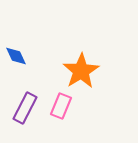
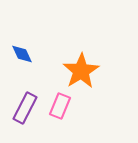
blue diamond: moved 6 px right, 2 px up
pink rectangle: moved 1 px left
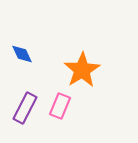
orange star: moved 1 px right, 1 px up
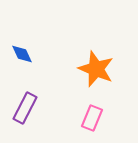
orange star: moved 14 px right, 1 px up; rotated 18 degrees counterclockwise
pink rectangle: moved 32 px right, 12 px down
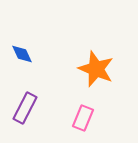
pink rectangle: moved 9 px left
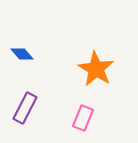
blue diamond: rotated 15 degrees counterclockwise
orange star: rotated 9 degrees clockwise
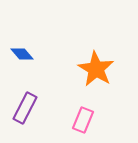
pink rectangle: moved 2 px down
